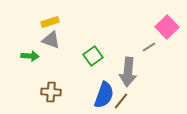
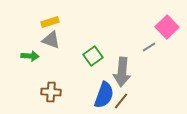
gray arrow: moved 6 px left
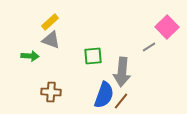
yellow rectangle: rotated 24 degrees counterclockwise
green square: rotated 30 degrees clockwise
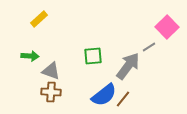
yellow rectangle: moved 11 px left, 3 px up
gray triangle: moved 31 px down
gray arrow: moved 6 px right, 6 px up; rotated 148 degrees counterclockwise
blue semicircle: rotated 32 degrees clockwise
brown line: moved 2 px right, 2 px up
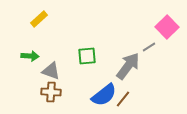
green square: moved 6 px left
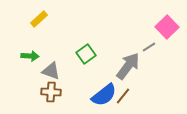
green square: moved 1 px left, 2 px up; rotated 30 degrees counterclockwise
brown line: moved 3 px up
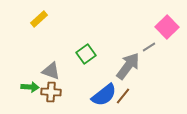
green arrow: moved 31 px down
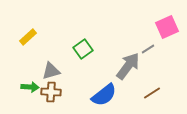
yellow rectangle: moved 11 px left, 18 px down
pink square: rotated 20 degrees clockwise
gray line: moved 1 px left, 2 px down
green square: moved 3 px left, 5 px up
gray triangle: rotated 36 degrees counterclockwise
brown line: moved 29 px right, 3 px up; rotated 18 degrees clockwise
